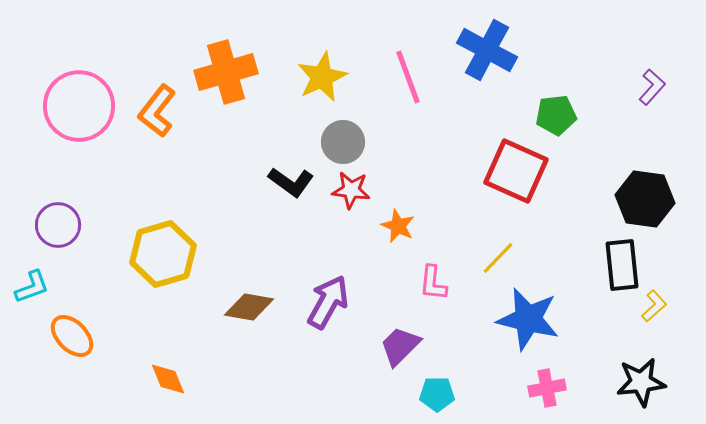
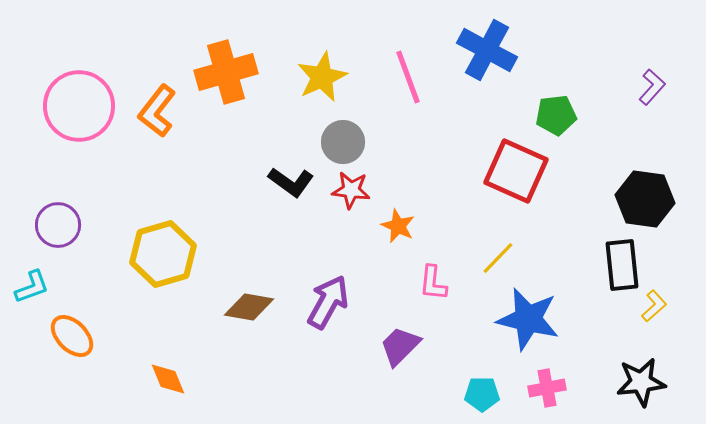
cyan pentagon: moved 45 px right
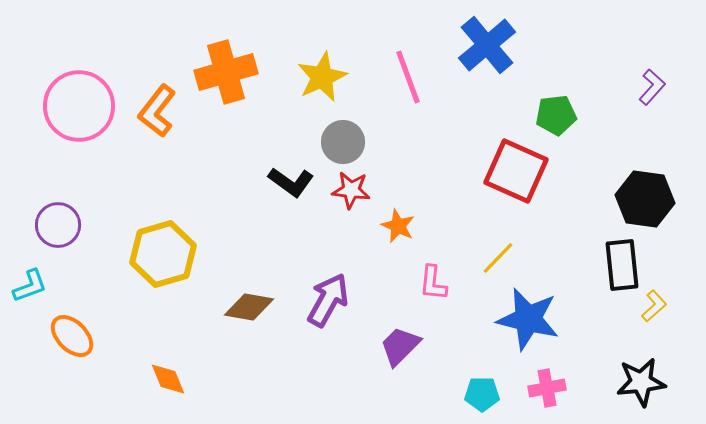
blue cross: moved 5 px up; rotated 22 degrees clockwise
cyan L-shape: moved 2 px left, 1 px up
purple arrow: moved 2 px up
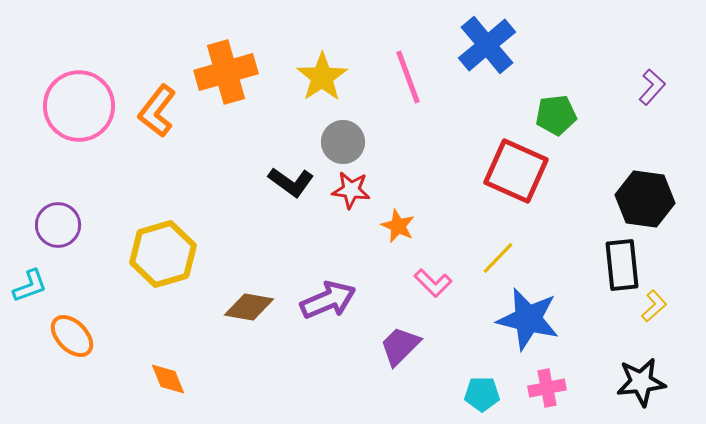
yellow star: rotated 9 degrees counterclockwise
pink L-shape: rotated 51 degrees counterclockwise
purple arrow: rotated 38 degrees clockwise
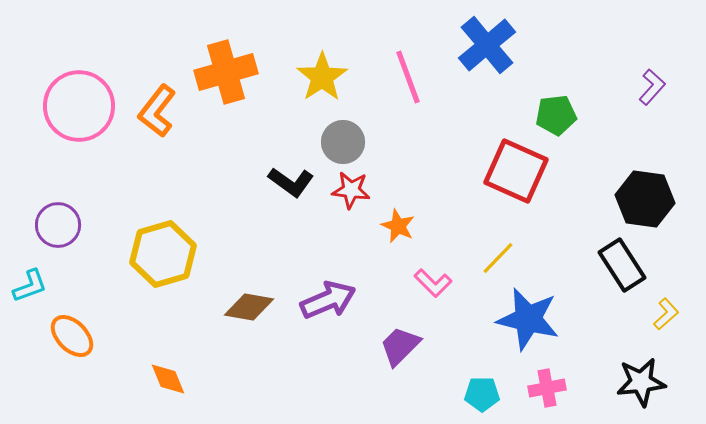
black rectangle: rotated 27 degrees counterclockwise
yellow L-shape: moved 12 px right, 8 px down
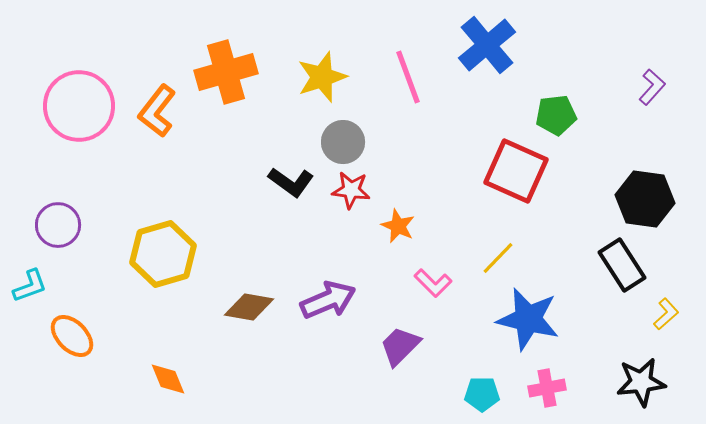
yellow star: rotated 15 degrees clockwise
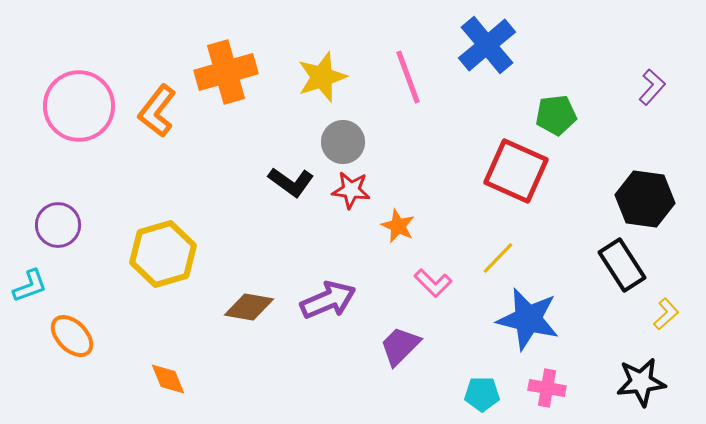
pink cross: rotated 21 degrees clockwise
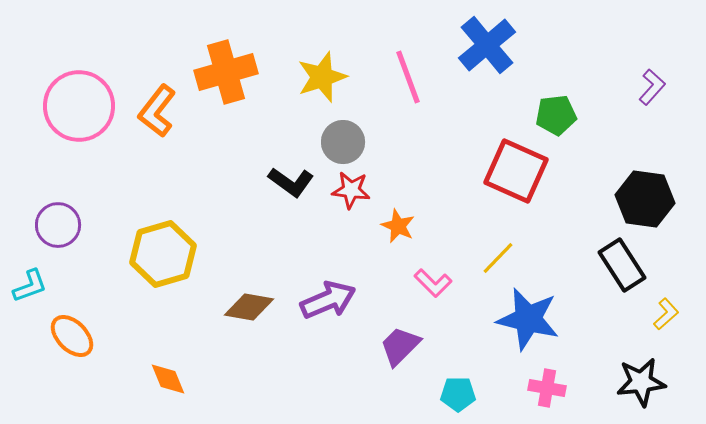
cyan pentagon: moved 24 px left
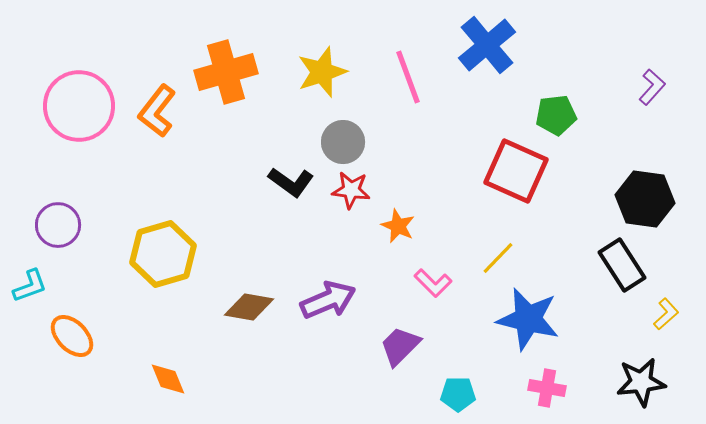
yellow star: moved 5 px up
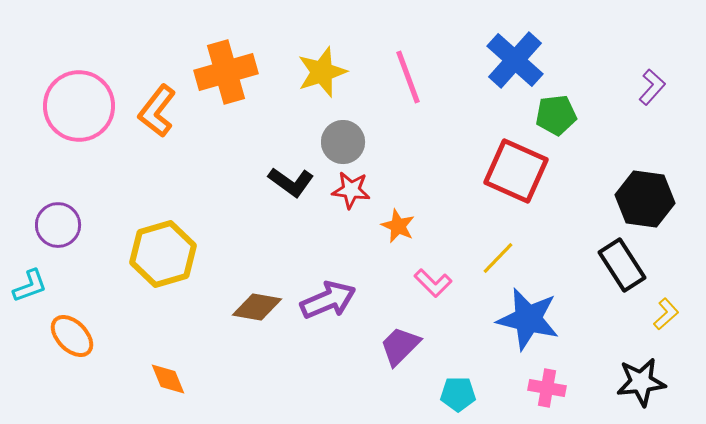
blue cross: moved 28 px right, 15 px down; rotated 8 degrees counterclockwise
brown diamond: moved 8 px right
